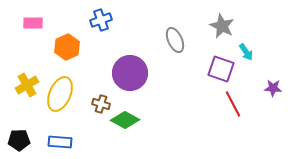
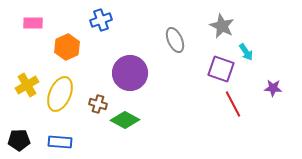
brown cross: moved 3 px left
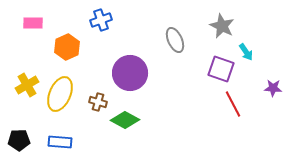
brown cross: moved 2 px up
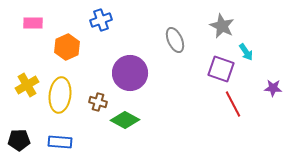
yellow ellipse: moved 1 px down; rotated 16 degrees counterclockwise
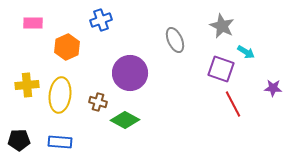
cyan arrow: rotated 24 degrees counterclockwise
yellow cross: rotated 25 degrees clockwise
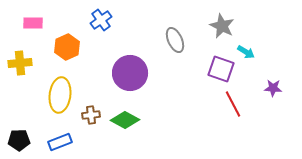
blue cross: rotated 15 degrees counterclockwise
yellow cross: moved 7 px left, 22 px up
brown cross: moved 7 px left, 13 px down; rotated 24 degrees counterclockwise
blue rectangle: rotated 25 degrees counterclockwise
